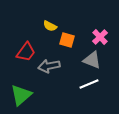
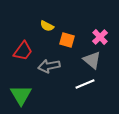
yellow semicircle: moved 3 px left
red trapezoid: moved 3 px left, 1 px up
gray triangle: rotated 18 degrees clockwise
white line: moved 4 px left
green triangle: rotated 20 degrees counterclockwise
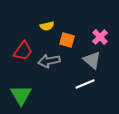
yellow semicircle: rotated 40 degrees counterclockwise
gray arrow: moved 5 px up
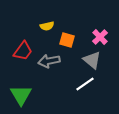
white line: rotated 12 degrees counterclockwise
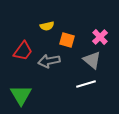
white line: moved 1 px right; rotated 18 degrees clockwise
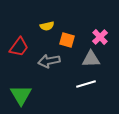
red trapezoid: moved 4 px left, 4 px up
gray triangle: moved 1 px left, 1 px up; rotated 42 degrees counterclockwise
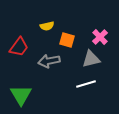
gray triangle: rotated 12 degrees counterclockwise
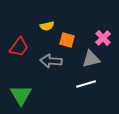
pink cross: moved 3 px right, 1 px down
gray arrow: moved 2 px right; rotated 15 degrees clockwise
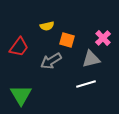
gray arrow: rotated 35 degrees counterclockwise
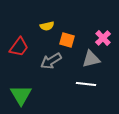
white line: rotated 24 degrees clockwise
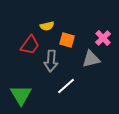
red trapezoid: moved 11 px right, 2 px up
gray arrow: rotated 55 degrees counterclockwise
white line: moved 20 px left, 2 px down; rotated 48 degrees counterclockwise
